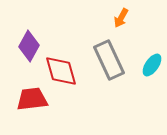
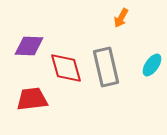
purple diamond: rotated 64 degrees clockwise
gray rectangle: moved 3 px left, 7 px down; rotated 12 degrees clockwise
red diamond: moved 5 px right, 3 px up
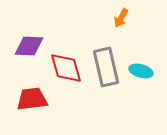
cyan ellipse: moved 11 px left, 6 px down; rotated 70 degrees clockwise
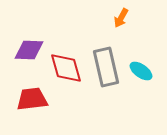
purple diamond: moved 4 px down
cyan ellipse: rotated 20 degrees clockwise
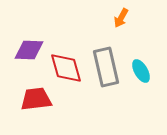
cyan ellipse: rotated 25 degrees clockwise
red trapezoid: moved 4 px right
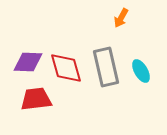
purple diamond: moved 1 px left, 12 px down
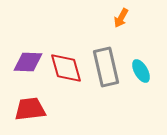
red trapezoid: moved 6 px left, 10 px down
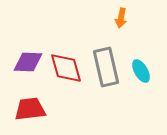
orange arrow: rotated 18 degrees counterclockwise
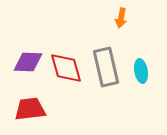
cyan ellipse: rotated 20 degrees clockwise
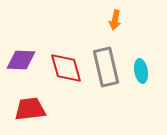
orange arrow: moved 6 px left, 2 px down
purple diamond: moved 7 px left, 2 px up
